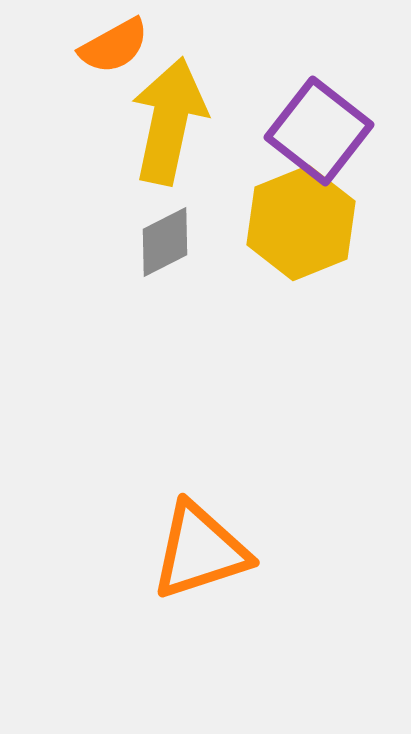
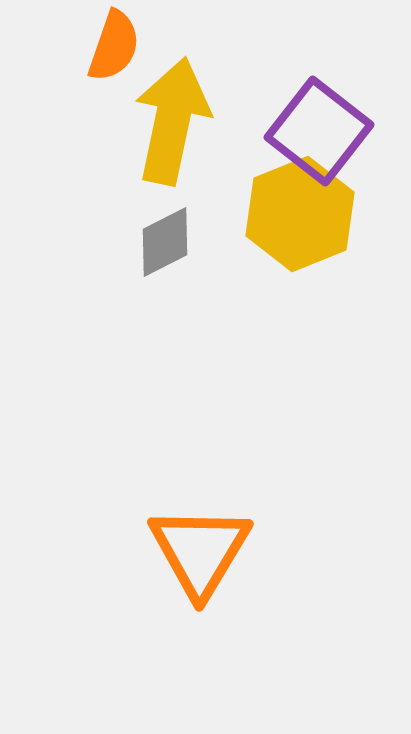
orange semicircle: rotated 42 degrees counterclockwise
yellow arrow: moved 3 px right
yellow hexagon: moved 1 px left, 9 px up
orange triangle: rotated 41 degrees counterclockwise
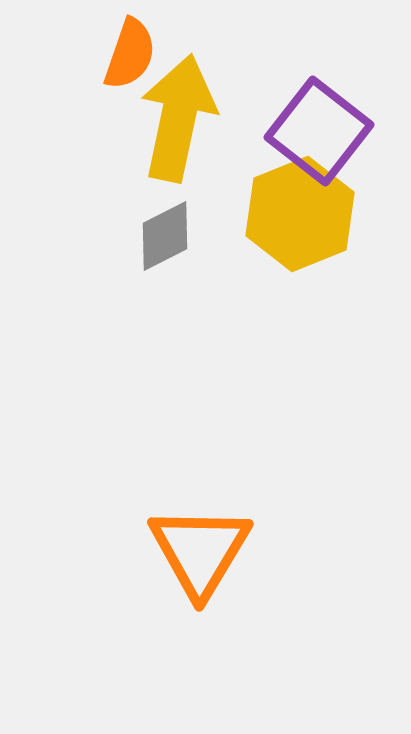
orange semicircle: moved 16 px right, 8 px down
yellow arrow: moved 6 px right, 3 px up
gray diamond: moved 6 px up
